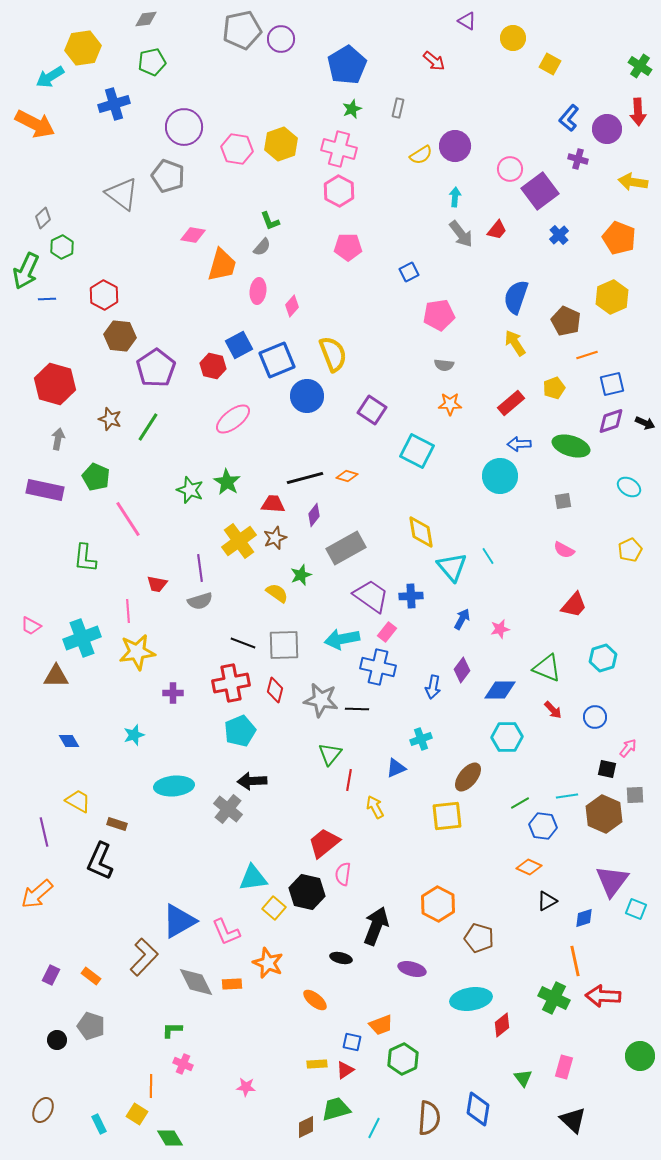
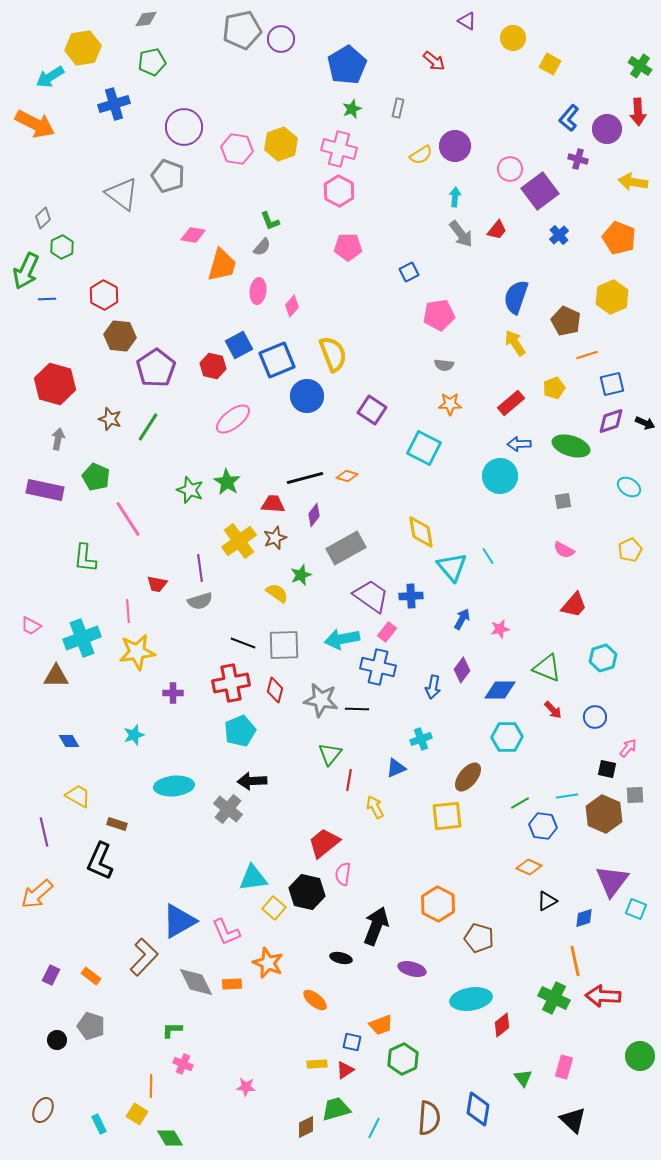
cyan square at (417, 451): moved 7 px right, 3 px up
yellow trapezoid at (78, 801): moved 5 px up
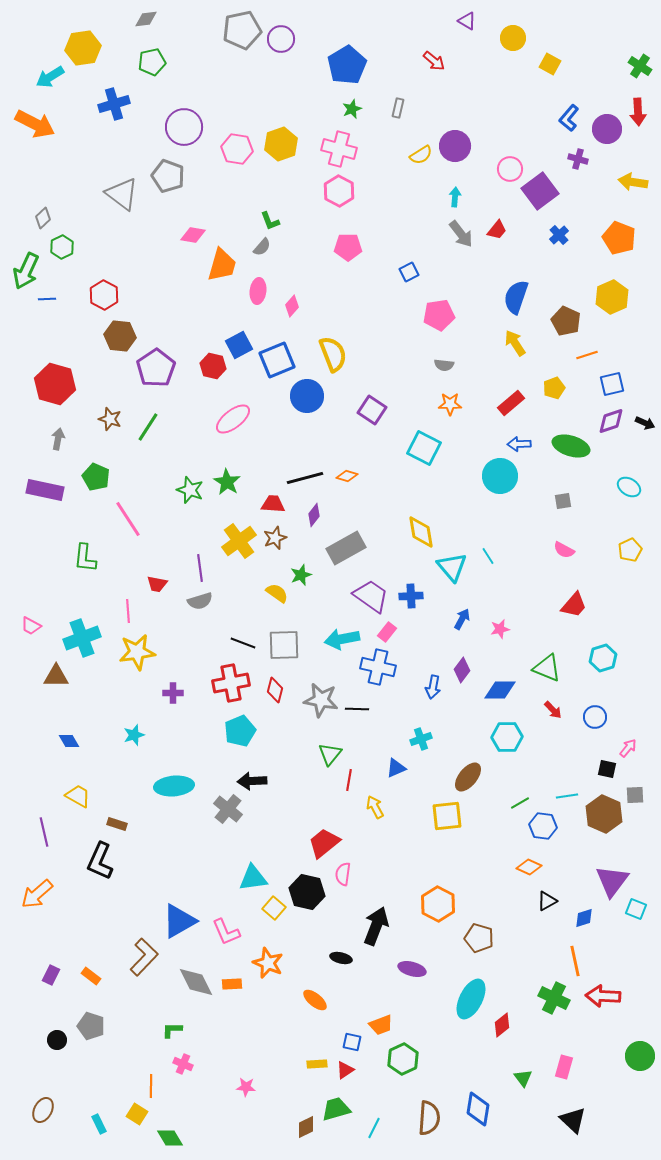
cyan ellipse at (471, 999): rotated 54 degrees counterclockwise
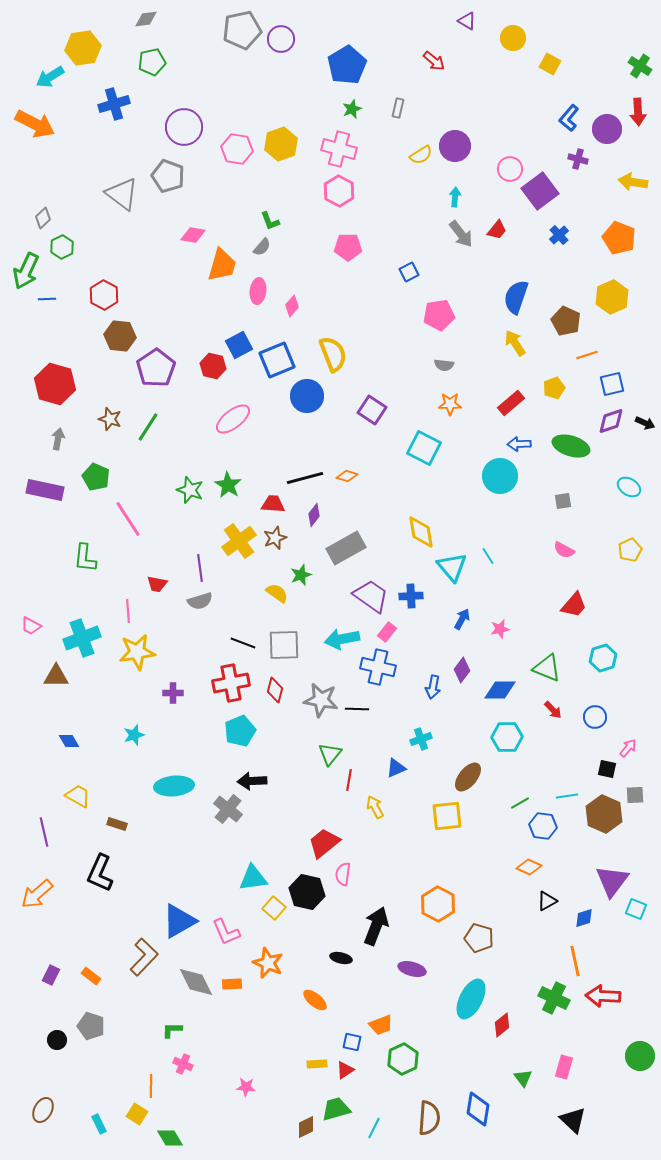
green star at (227, 482): moved 1 px right, 3 px down
black L-shape at (100, 861): moved 12 px down
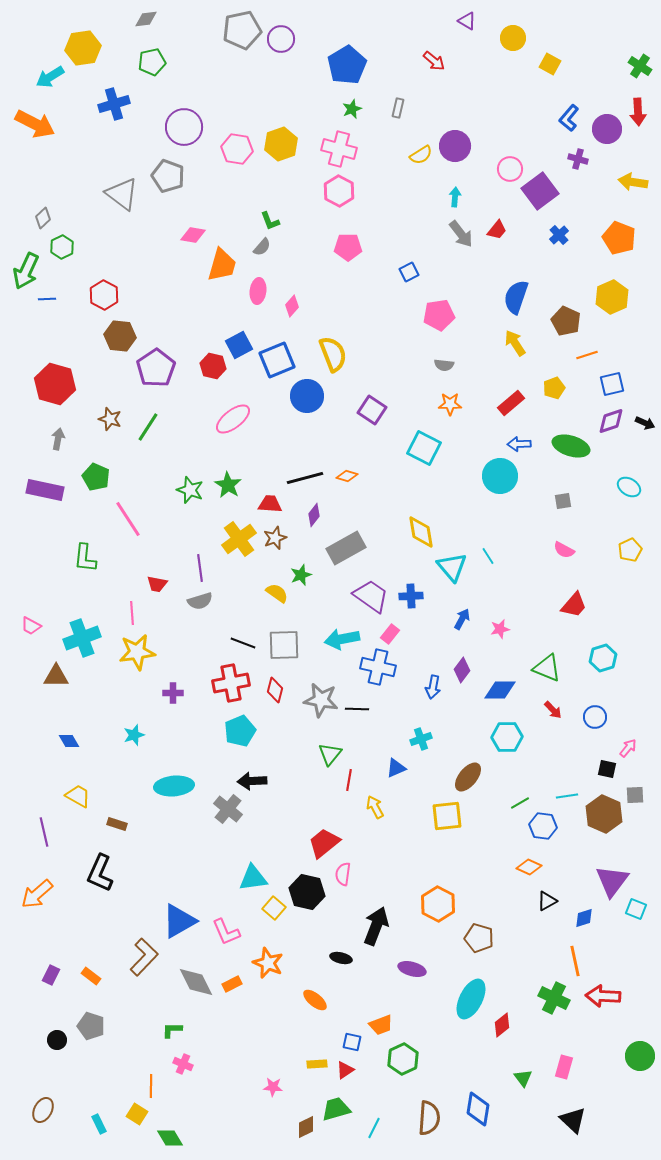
red trapezoid at (273, 504): moved 3 px left
yellow cross at (239, 541): moved 2 px up
pink line at (128, 611): moved 4 px right, 2 px down
pink rectangle at (387, 632): moved 3 px right, 2 px down
orange rectangle at (232, 984): rotated 24 degrees counterclockwise
pink star at (246, 1087): moved 27 px right
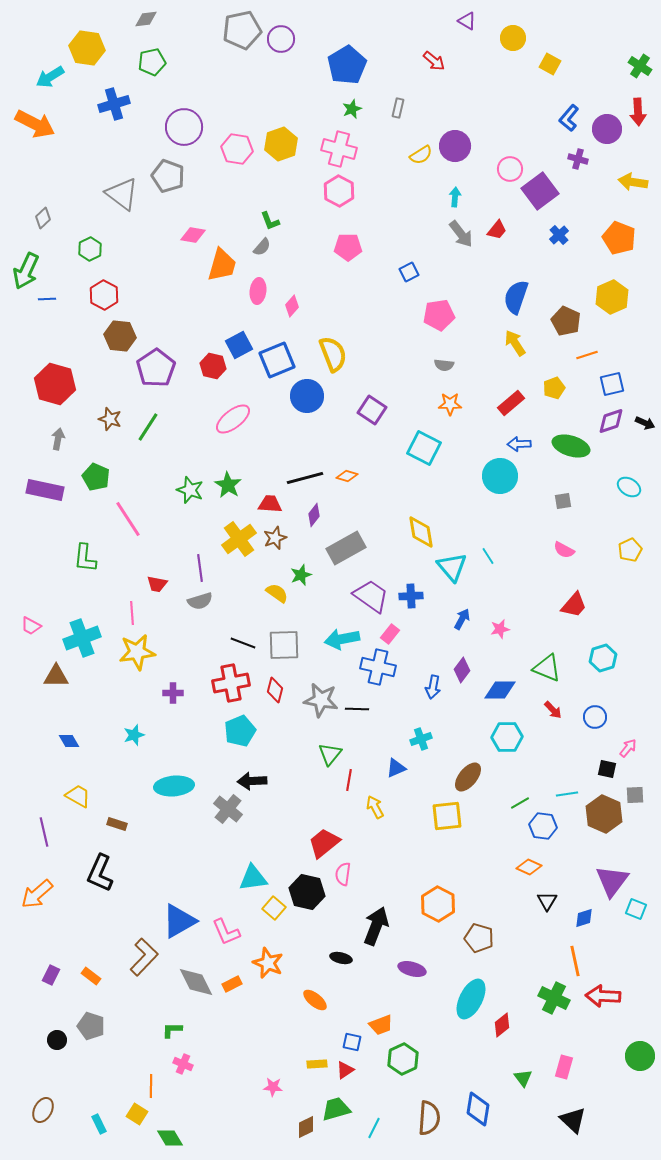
yellow hexagon at (83, 48): moved 4 px right; rotated 16 degrees clockwise
green hexagon at (62, 247): moved 28 px right, 2 px down
cyan line at (567, 796): moved 2 px up
black triangle at (547, 901): rotated 30 degrees counterclockwise
